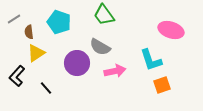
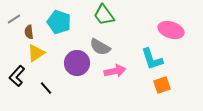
cyan L-shape: moved 1 px right, 1 px up
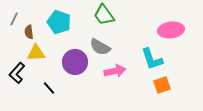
gray line: rotated 32 degrees counterclockwise
pink ellipse: rotated 25 degrees counterclockwise
yellow triangle: rotated 30 degrees clockwise
purple circle: moved 2 px left, 1 px up
black L-shape: moved 3 px up
black line: moved 3 px right
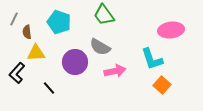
brown semicircle: moved 2 px left
orange square: rotated 30 degrees counterclockwise
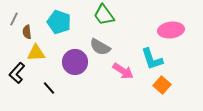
pink arrow: moved 8 px right; rotated 45 degrees clockwise
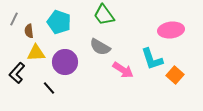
brown semicircle: moved 2 px right, 1 px up
purple circle: moved 10 px left
pink arrow: moved 1 px up
orange square: moved 13 px right, 10 px up
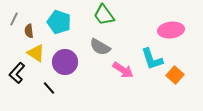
yellow triangle: rotated 36 degrees clockwise
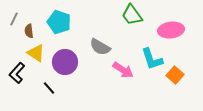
green trapezoid: moved 28 px right
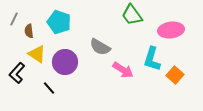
yellow triangle: moved 1 px right, 1 px down
cyan L-shape: rotated 35 degrees clockwise
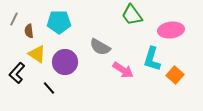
cyan pentagon: rotated 20 degrees counterclockwise
